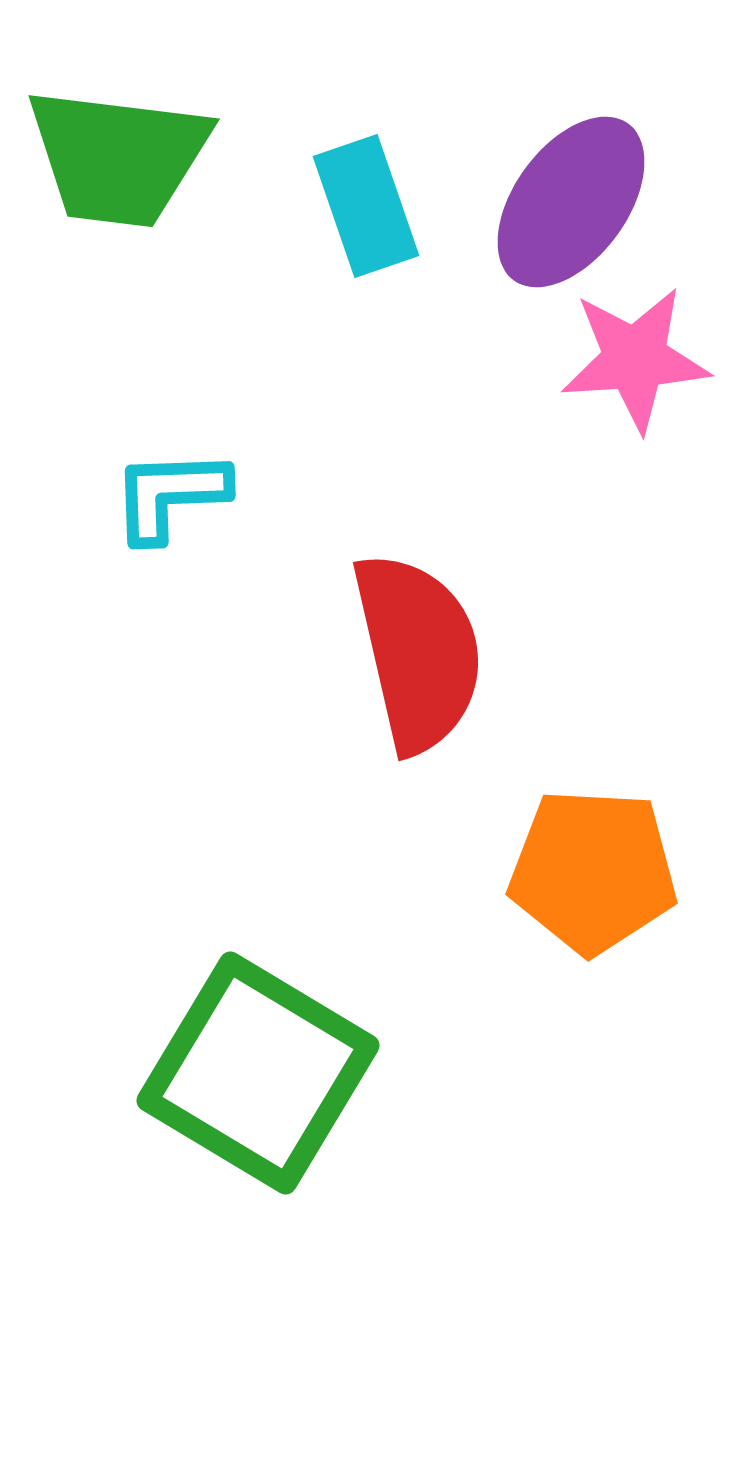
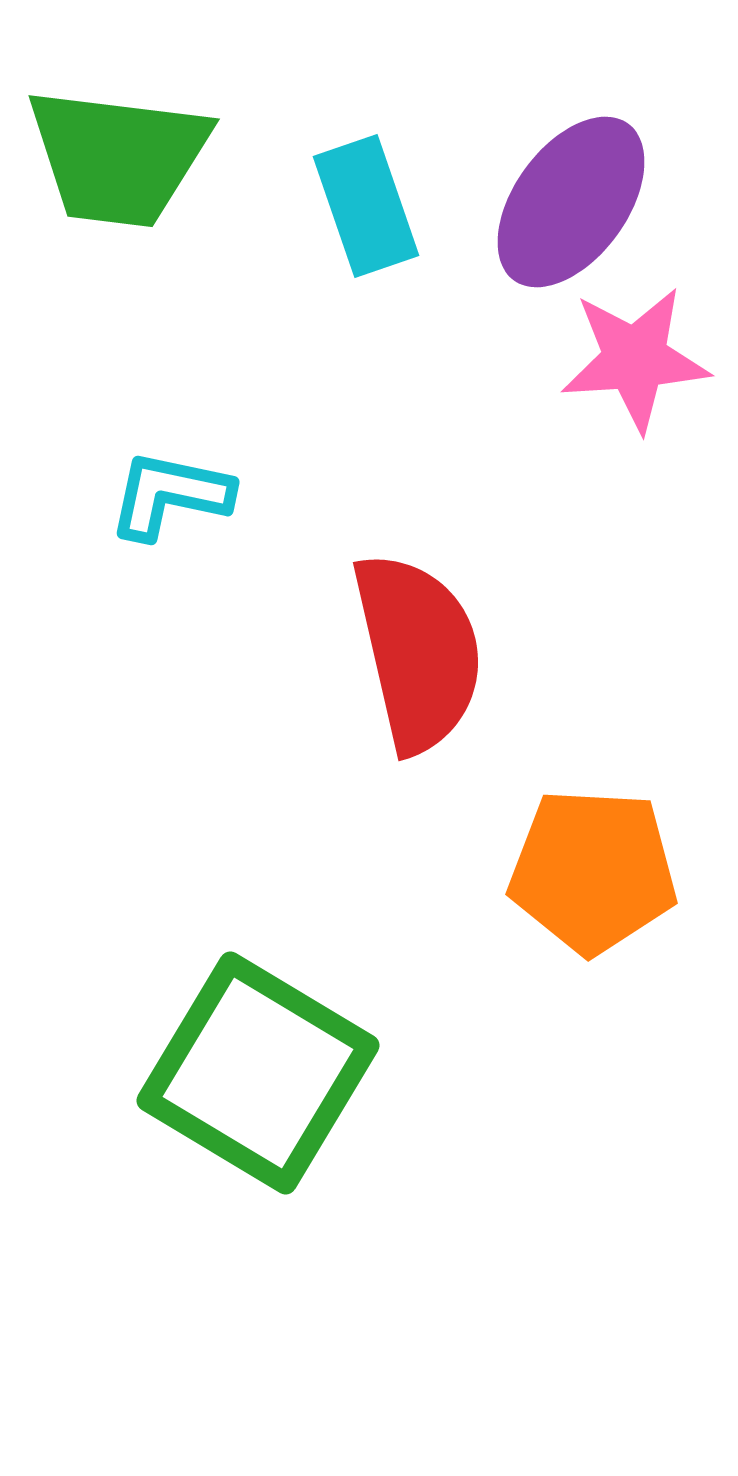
cyan L-shape: rotated 14 degrees clockwise
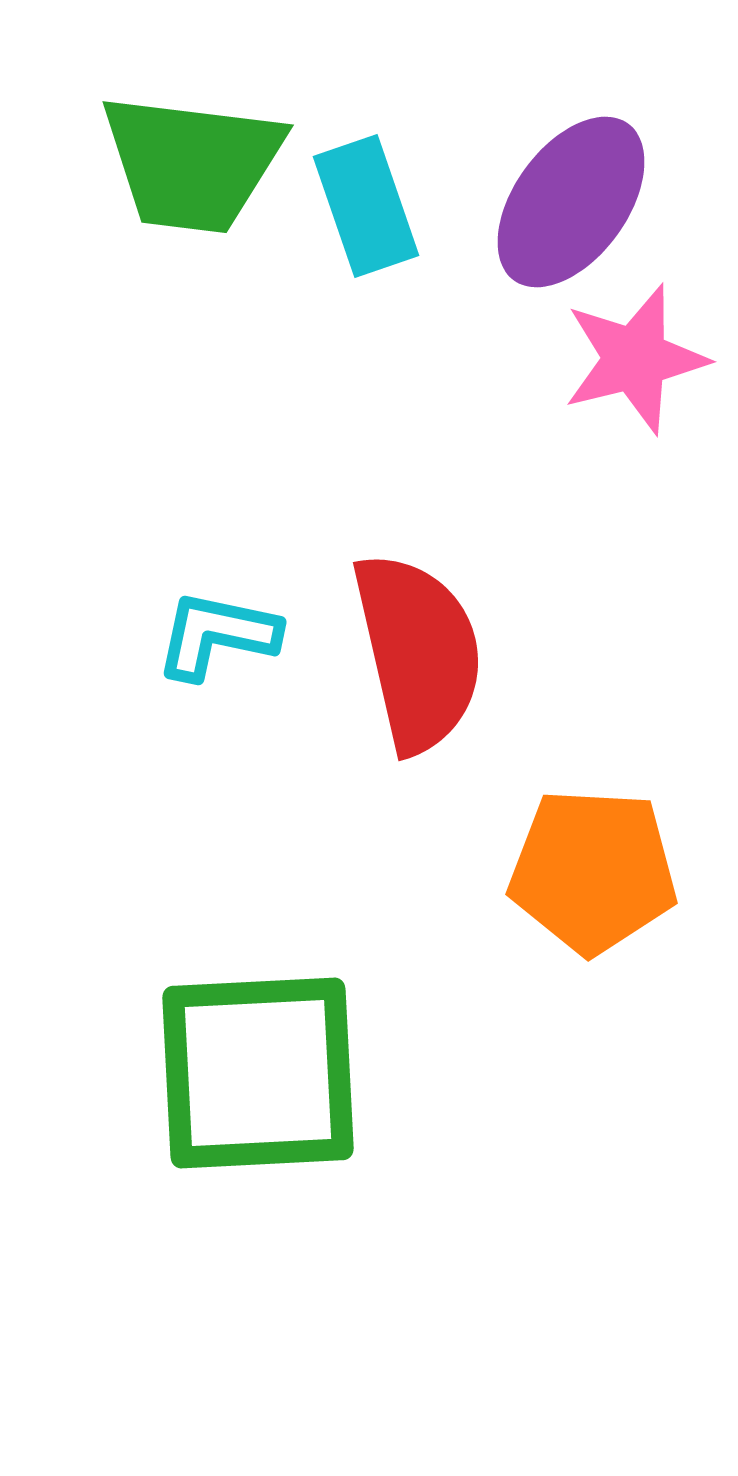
green trapezoid: moved 74 px right, 6 px down
pink star: rotated 10 degrees counterclockwise
cyan L-shape: moved 47 px right, 140 px down
green square: rotated 34 degrees counterclockwise
